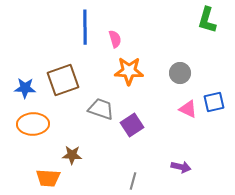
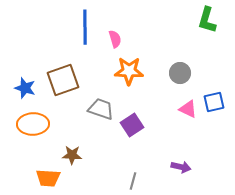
blue star: rotated 15 degrees clockwise
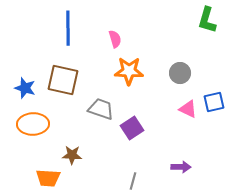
blue line: moved 17 px left, 1 px down
brown square: rotated 32 degrees clockwise
purple square: moved 3 px down
purple arrow: rotated 12 degrees counterclockwise
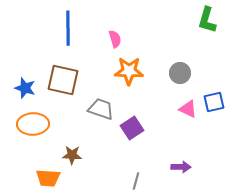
gray line: moved 3 px right
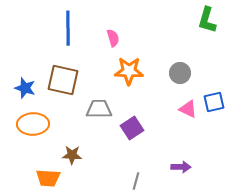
pink semicircle: moved 2 px left, 1 px up
gray trapezoid: moved 2 px left; rotated 20 degrees counterclockwise
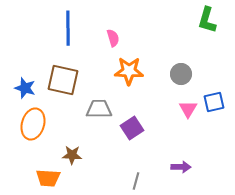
gray circle: moved 1 px right, 1 px down
pink triangle: rotated 36 degrees clockwise
orange ellipse: rotated 72 degrees counterclockwise
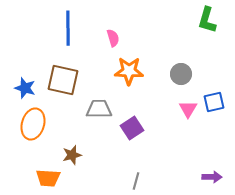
brown star: rotated 18 degrees counterclockwise
purple arrow: moved 31 px right, 10 px down
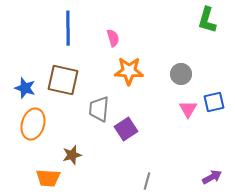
gray trapezoid: rotated 84 degrees counterclockwise
purple square: moved 6 px left, 1 px down
purple arrow: rotated 30 degrees counterclockwise
gray line: moved 11 px right
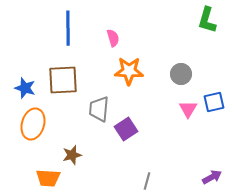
brown square: rotated 16 degrees counterclockwise
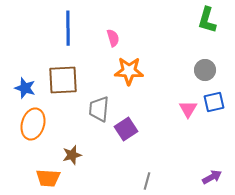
gray circle: moved 24 px right, 4 px up
